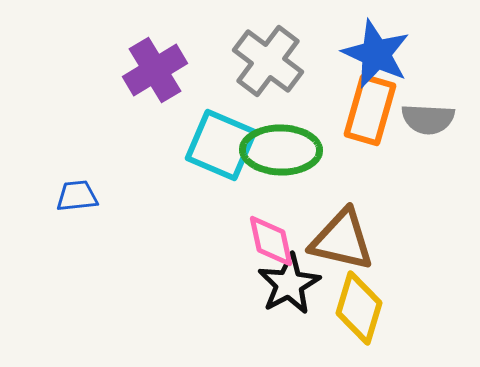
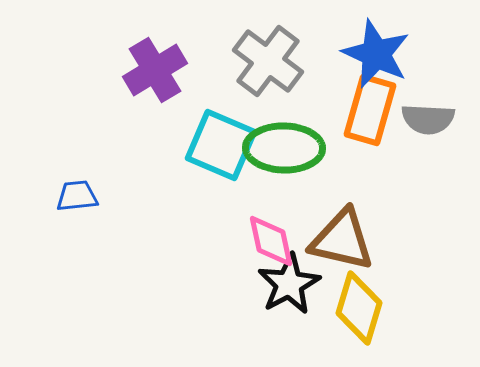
green ellipse: moved 3 px right, 2 px up
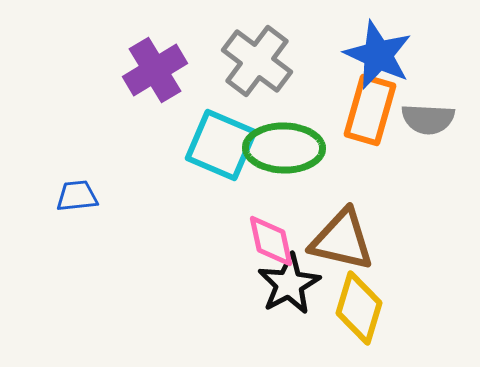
blue star: moved 2 px right, 1 px down
gray cross: moved 11 px left
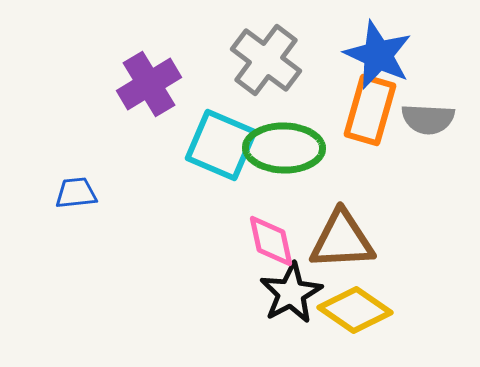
gray cross: moved 9 px right, 1 px up
purple cross: moved 6 px left, 14 px down
blue trapezoid: moved 1 px left, 3 px up
brown triangle: rotated 16 degrees counterclockwise
black star: moved 2 px right, 9 px down
yellow diamond: moved 4 px left, 2 px down; rotated 72 degrees counterclockwise
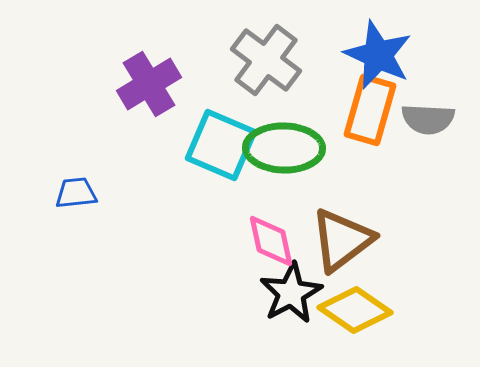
brown triangle: rotated 34 degrees counterclockwise
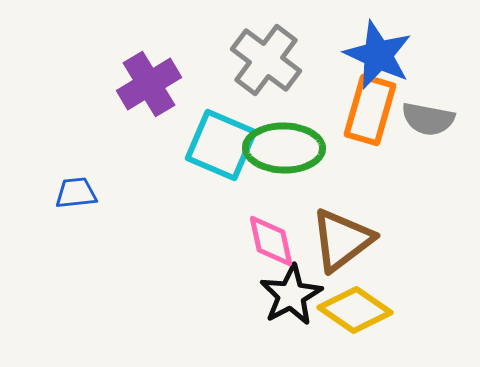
gray semicircle: rotated 8 degrees clockwise
black star: moved 2 px down
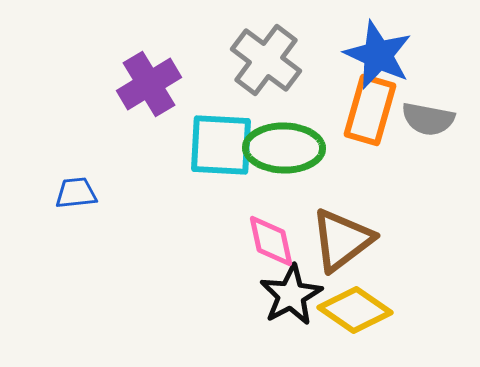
cyan square: rotated 20 degrees counterclockwise
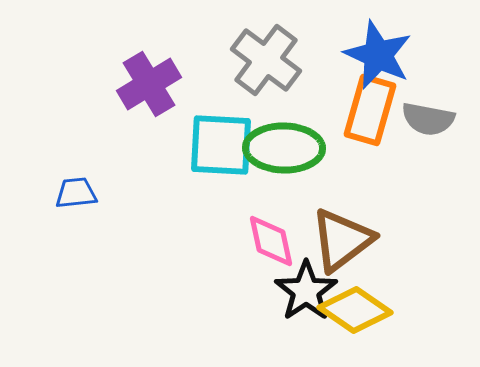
black star: moved 15 px right, 4 px up; rotated 6 degrees counterclockwise
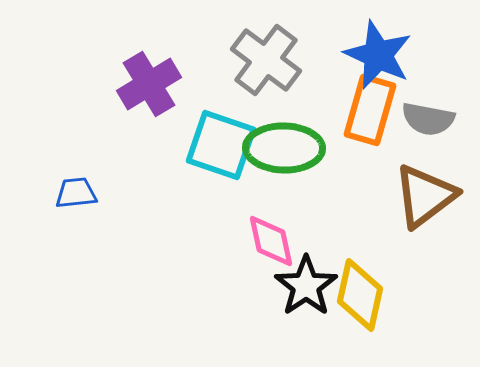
cyan square: rotated 16 degrees clockwise
brown triangle: moved 83 px right, 44 px up
black star: moved 5 px up
yellow diamond: moved 5 px right, 15 px up; rotated 68 degrees clockwise
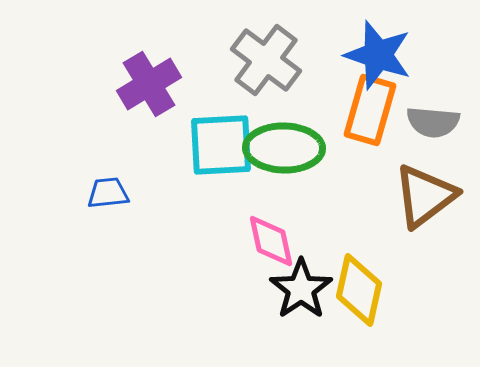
blue star: rotated 6 degrees counterclockwise
gray semicircle: moved 5 px right, 3 px down; rotated 6 degrees counterclockwise
cyan square: rotated 22 degrees counterclockwise
blue trapezoid: moved 32 px right
black star: moved 5 px left, 3 px down
yellow diamond: moved 1 px left, 5 px up
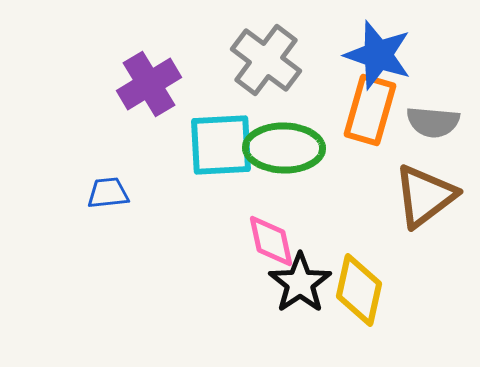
black star: moved 1 px left, 6 px up
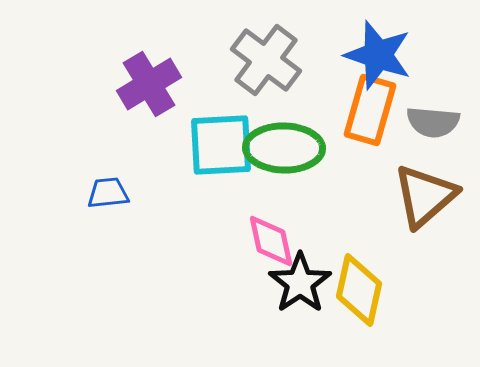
brown triangle: rotated 4 degrees counterclockwise
